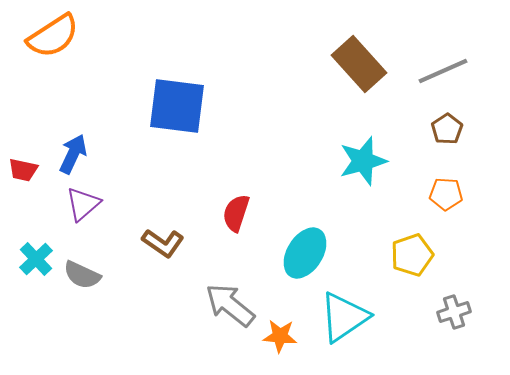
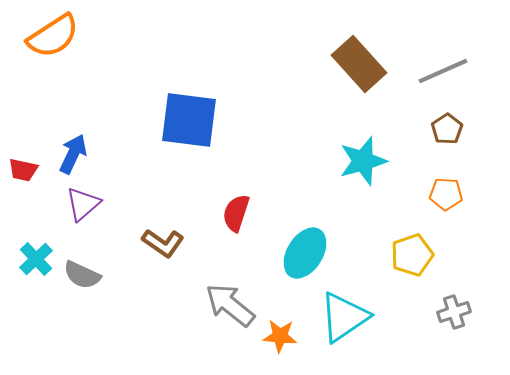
blue square: moved 12 px right, 14 px down
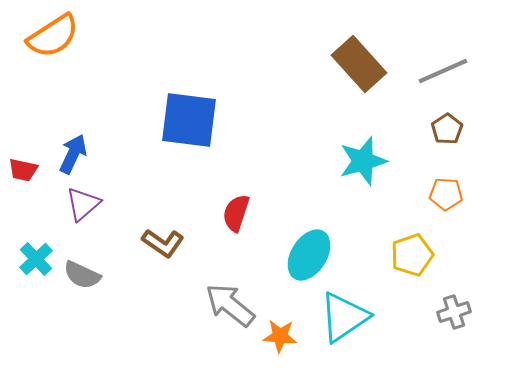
cyan ellipse: moved 4 px right, 2 px down
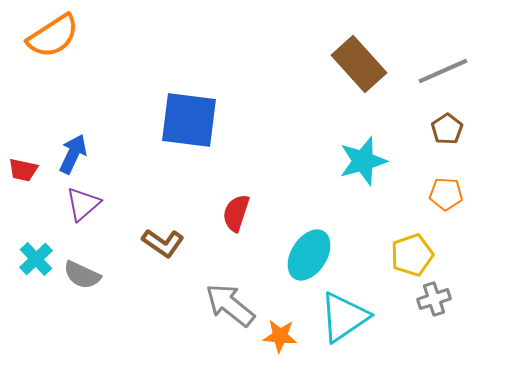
gray cross: moved 20 px left, 13 px up
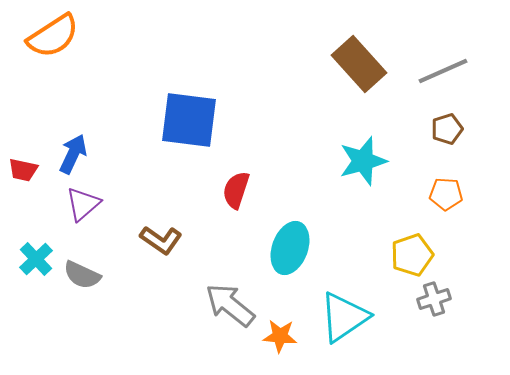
brown pentagon: rotated 16 degrees clockwise
red semicircle: moved 23 px up
brown L-shape: moved 2 px left, 3 px up
cyan ellipse: moved 19 px left, 7 px up; rotated 12 degrees counterclockwise
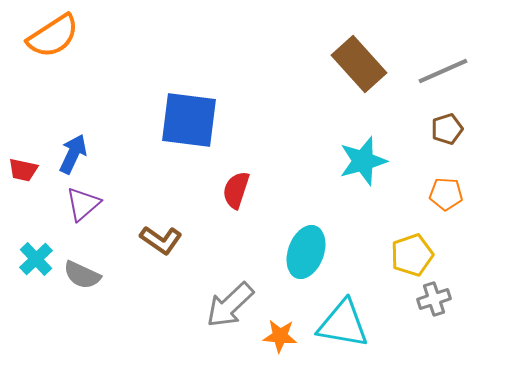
cyan ellipse: moved 16 px right, 4 px down
gray arrow: rotated 82 degrees counterclockwise
cyan triangle: moved 1 px left, 7 px down; rotated 44 degrees clockwise
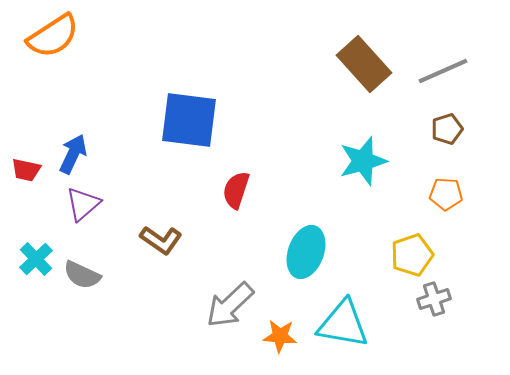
brown rectangle: moved 5 px right
red trapezoid: moved 3 px right
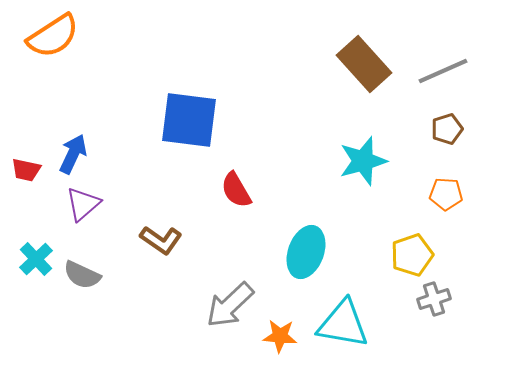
red semicircle: rotated 48 degrees counterclockwise
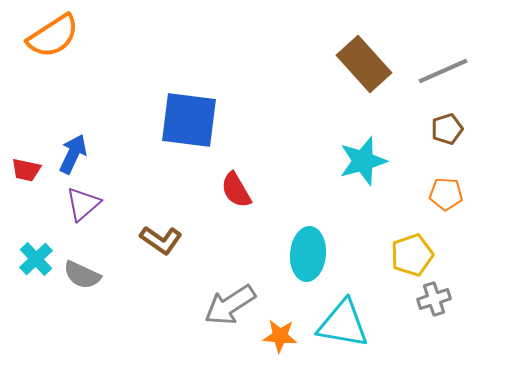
cyan ellipse: moved 2 px right, 2 px down; rotated 15 degrees counterclockwise
gray arrow: rotated 10 degrees clockwise
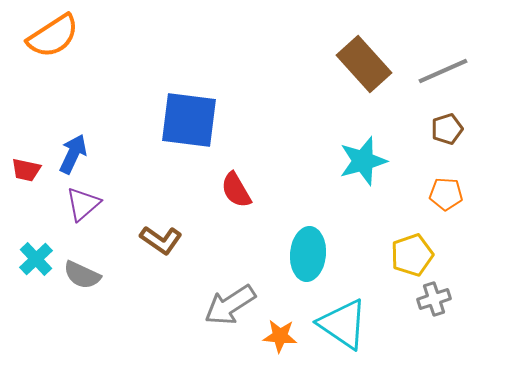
cyan triangle: rotated 24 degrees clockwise
